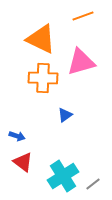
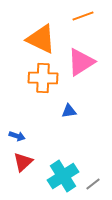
pink triangle: rotated 16 degrees counterclockwise
blue triangle: moved 4 px right, 4 px up; rotated 28 degrees clockwise
red triangle: rotated 40 degrees clockwise
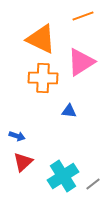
blue triangle: rotated 14 degrees clockwise
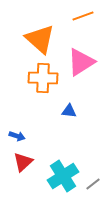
orange triangle: moved 1 px left; rotated 16 degrees clockwise
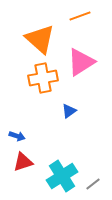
orange line: moved 3 px left
orange cross: rotated 12 degrees counterclockwise
blue triangle: rotated 42 degrees counterclockwise
red triangle: rotated 25 degrees clockwise
cyan cross: moved 1 px left
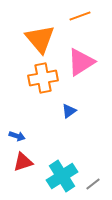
orange triangle: rotated 8 degrees clockwise
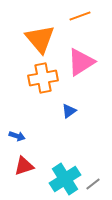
red triangle: moved 1 px right, 4 px down
cyan cross: moved 3 px right, 3 px down
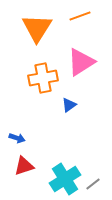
orange triangle: moved 3 px left, 11 px up; rotated 12 degrees clockwise
blue triangle: moved 6 px up
blue arrow: moved 2 px down
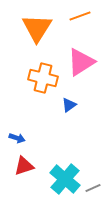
orange cross: rotated 24 degrees clockwise
cyan cross: rotated 16 degrees counterclockwise
gray line: moved 4 px down; rotated 14 degrees clockwise
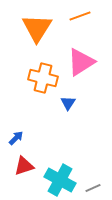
blue triangle: moved 1 px left, 2 px up; rotated 21 degrees counterclockwise
blue arrow: moved 1 px left; rotated 63 degrees counterclockwise
cyan cross: moved 5 px left, 1 px down; rotated 12 degrees counterclockwise
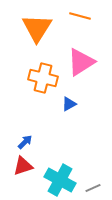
orange line: rotated 35 degrees clockwise
blue triangle: moved 1 px right, 1 px down; rotated 28 degrees clockwise
blue arrow: moved 9 px right, 4 px down
red triangle: moved 1 px left
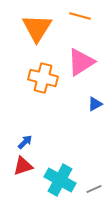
blue triangle: moved 26 px right
gray line: moved 1 px right, 1 px down
